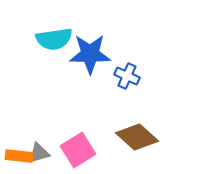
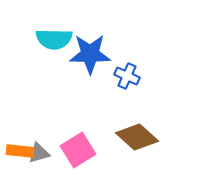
cyan semicircle: rotated 9 degrees clockwise
orange rectangle: moved 1 px right, 5 px up
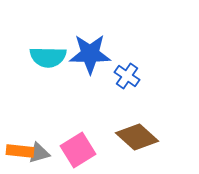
cyan semicircle: moved 6 px left, 18 px down
blue cross: rotated 10 degrees clockwise
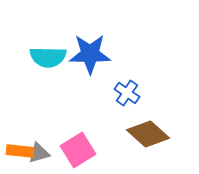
blue cross: moved 17 px down
brown diamond: moved 11 px right, 3 px up
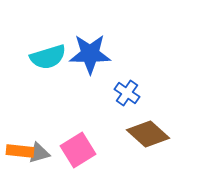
cyan semicircle: rotated 18 degrees counterclockwise
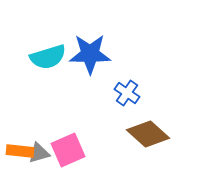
pink square: moved 10 px left; rotated 8 degrees clockwise
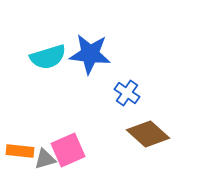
blue star: rotated 6 degrees clockwise
gray triangle: moved 6 px right, 6 px down
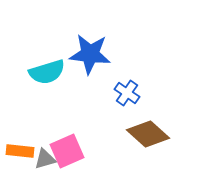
cyan semicircle: moved 1 px left, 15 px down
pink square: moved 1 px left, 1 px down
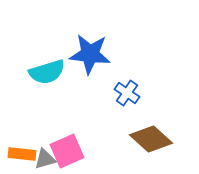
brown diamond: moved 3 px right, 5 px down
orange rectangle: moved 2 px right, 3 px down
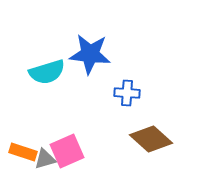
blue cross: rotated 30 degrees counterclockwise
orange rectangle: moved 1 px right, 2 px up; rotated 12 degrees clockwise
